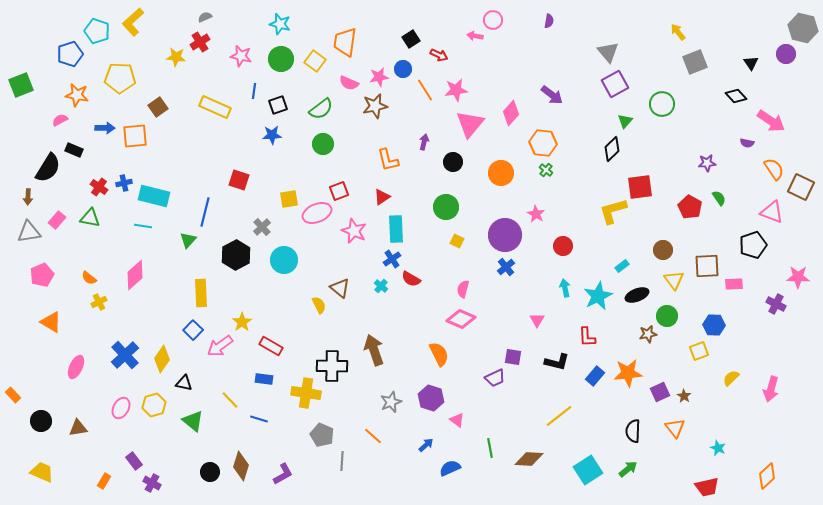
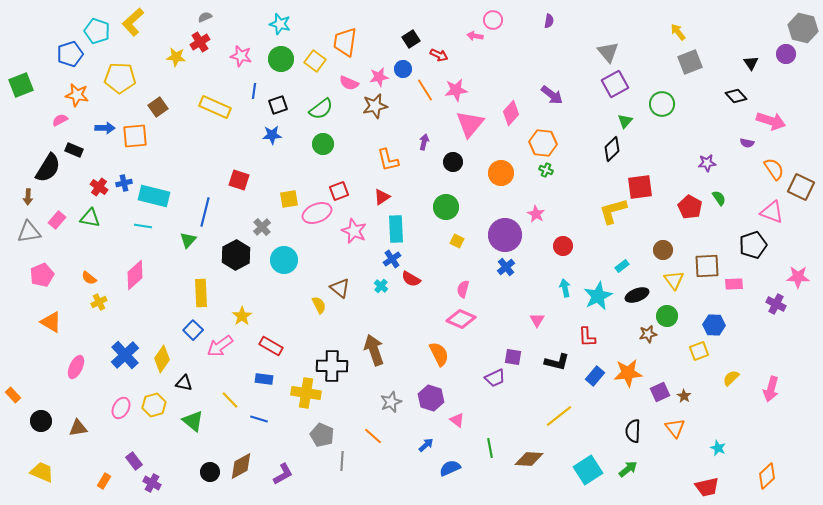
gray square at (695, 62): moved 5 px left
pink arrow at (771, 121): rotated 16 degrees counterclockwise
green cross at (546, 170): rotated 16 degrees counterclockwise
yellow star at (242, 322): moved 6 px up
brown diamond at (241, 466): rotated 44 degrees clockwise
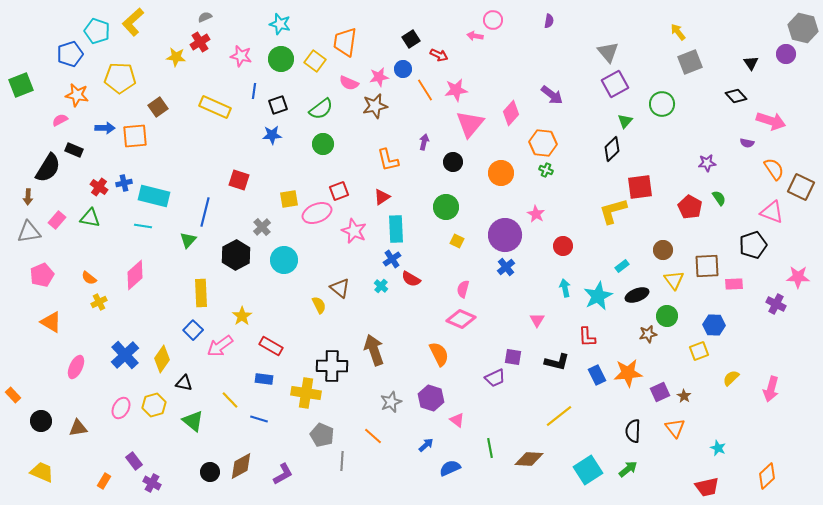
blue rectangle at (595, 376): moved 2 px right, 1 px up; rotated 66 degrees counterclockwise
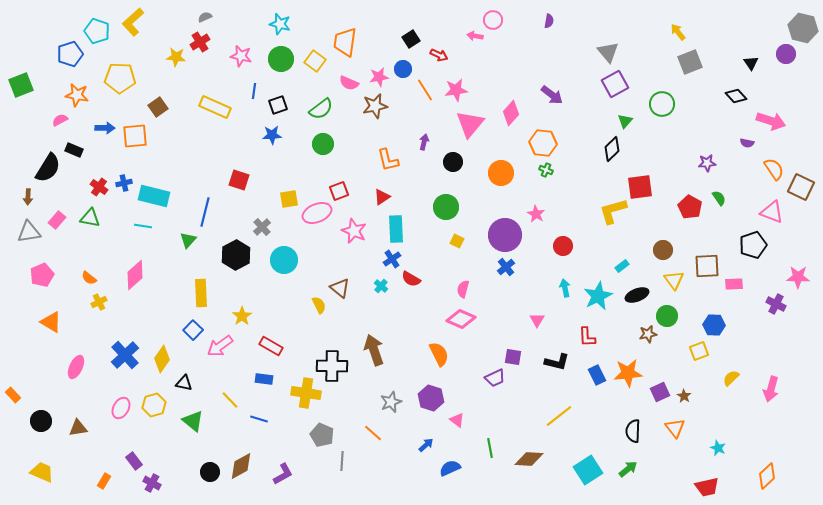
orange line at (373, 436): moved 3 px up
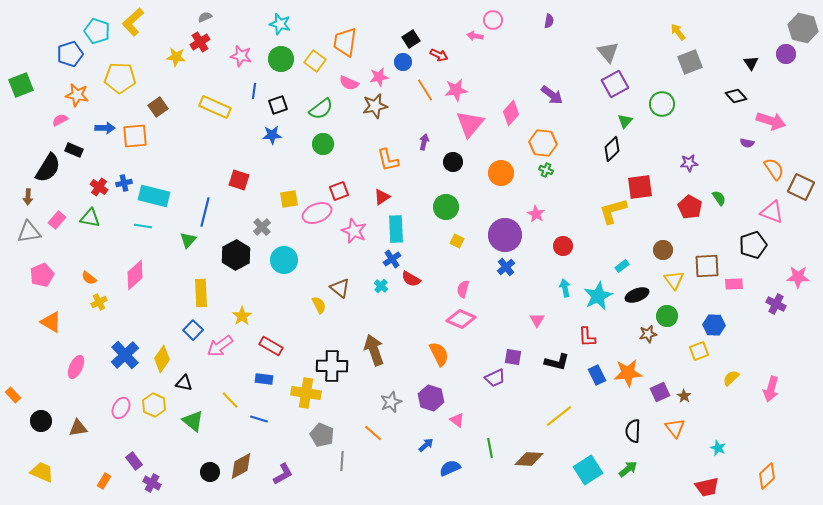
blue circle at (403, 69): moved 7 px up
purple star at (707, 163): moved 18 px left
yellow hexagon at (154, 405): rotated 20 degrees counterclockwise
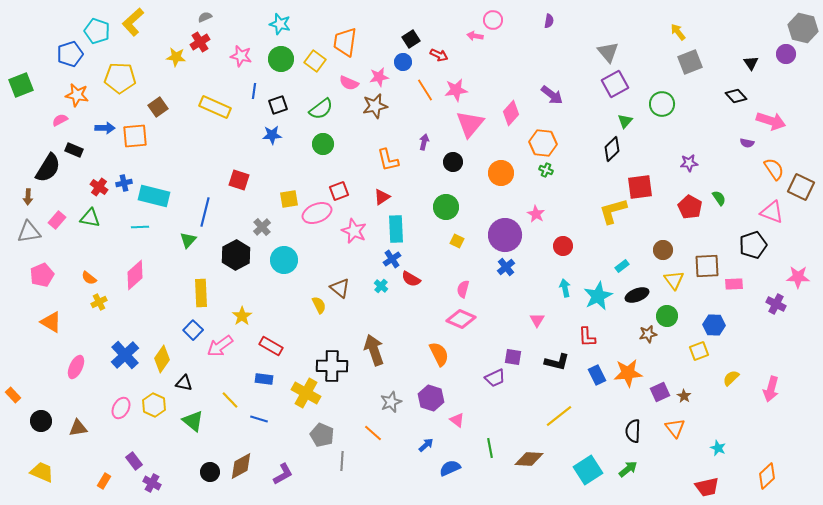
cyan line at (143, 226): moved 3 px left, 1 px down; rotated 12 degrees counterclockwise
yellow cross at (306, 393): rotated 20 degrees clockwise
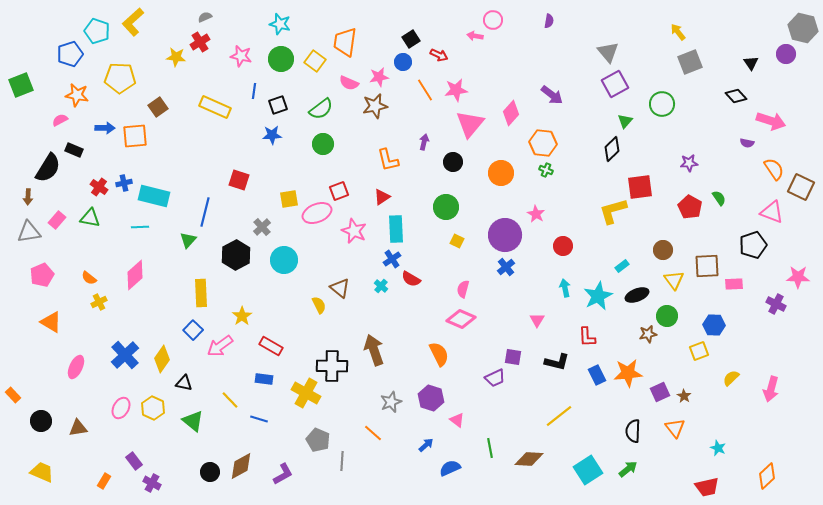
yellow hexagon at (154, 405): moved 1 px left, 3 px down
gray pentagon at (322, 435): moved 4 px left, 5 px down
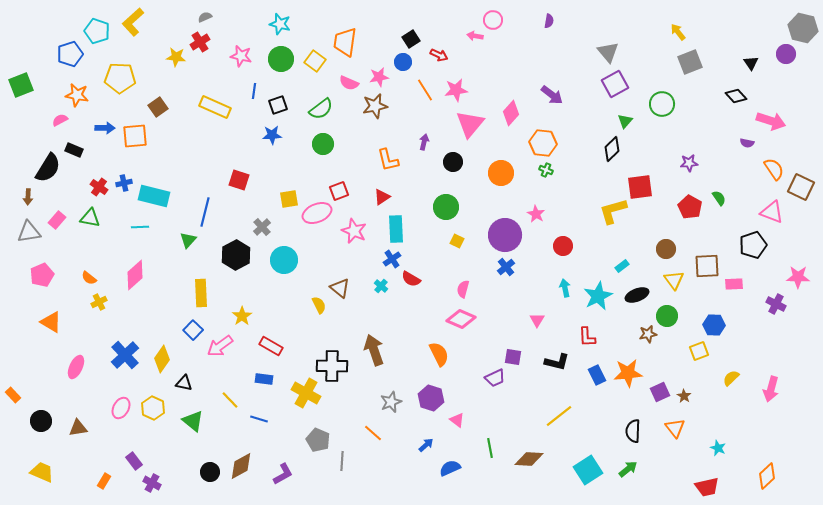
brown circle at (663, 250): moved 3 px right, 1 px up
